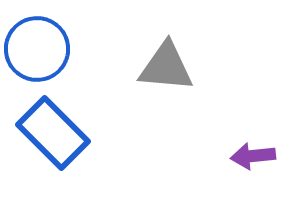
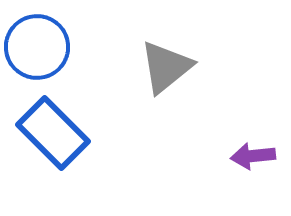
blue circle: moved 2 px up
gray triangle: rotated 44 degrees counterclockwise
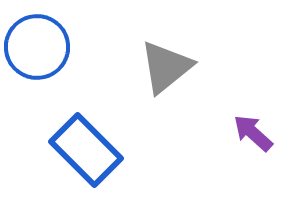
blue rectangle: moved 33 px right, 17 px down
purple arrow: moved 23 px up; rotated 48 degrees clockwise
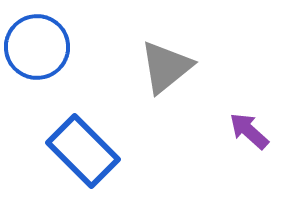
purple arrow: moved 4 px left, 2 px up
blue rectangle: moved 3 px left, 1 px down
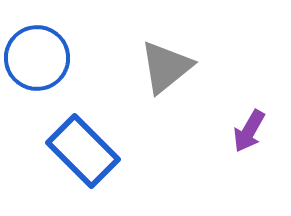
blue circle: moved 11 px down
purple arrow: rotated 102 degrees counterclockwise
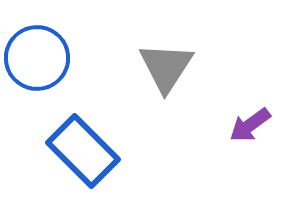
gray triangle: rotated 18 degrees counterclockwise
purple arrow: moved 1 px right, 6 px up; rotated 24 degrees clockwise
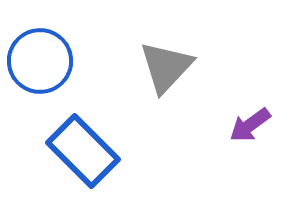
blue circle: moved 3 px right, 3 px down
gray triangle: rotated 10 degrees clockwise
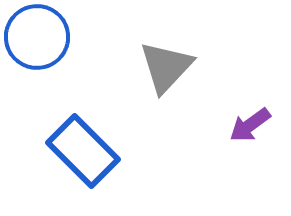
blue circle: moved 3 px left, 24 px up
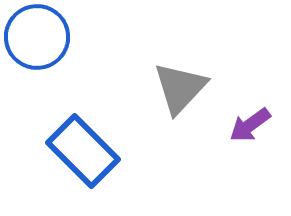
gray triangle: moved 14 px right, 21 px down
